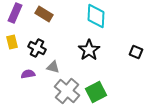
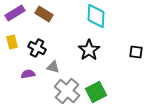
purple rectangle: rotated 36 degrees clockwise
black square: rotated 16 degrees counterclockwise
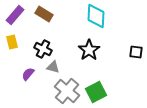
purple rectangle: moved 2 px down; rotated 18 degrees counterclockwise
black cross: moved 6 px right, 1 px down
purple semicircle: rotated 40 degrees counterclockwise
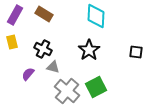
purple rectangle: rotated 12 degrees counterclockwise
green square: moved 5 px up
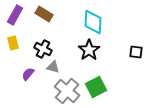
cyan diamond: moved 3 px left, 6 px down
yellow rectangle: moved 1 px right, 1 px down
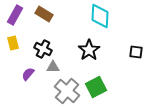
cyan diamond: moved 7 px right, 6 px up
gray triangle: rotated 16 degrees counterclockwise
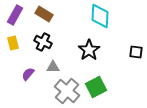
black cross: moved 7 px up
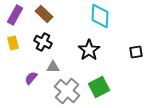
brown rectangle: rotated 12 degrees clockwise
black square: rotated 16 degrees counterclockwise
purple semicircle: moved 3 px right, 4 px down
green square: moved 3 px right
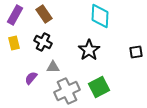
brown rectangle: rotated 12 degrees clockwise
yellow rectangle: moved 1 px right
gray cross: rotated 25 degrees clockwise
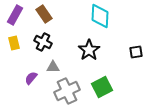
green square: moved 3 px right
